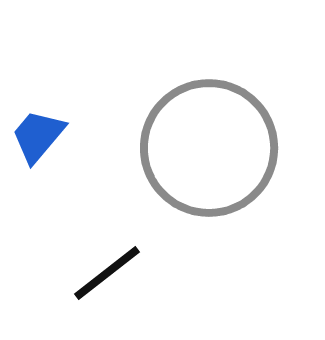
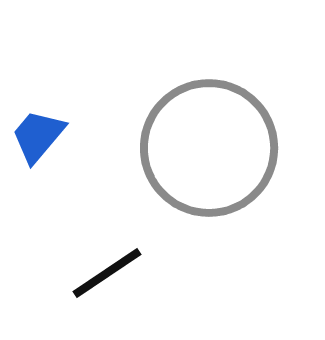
black line: rotated 4 degrees clockwise
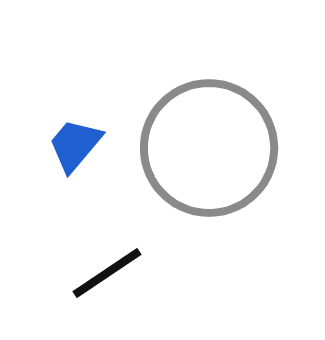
blue trapezoid: moved 37 px right, 9 px down
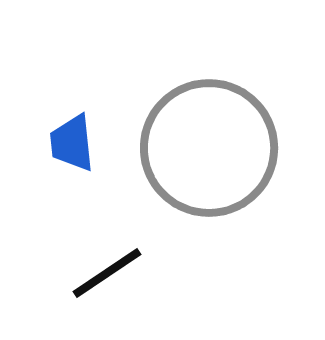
blue trapezoid: moved 3 px left, 2 px up; rotated 46 degrees counterclockwise
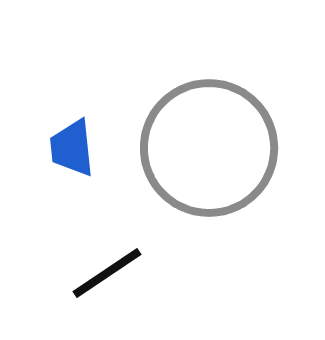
blue trapezoid: moved 5 px down
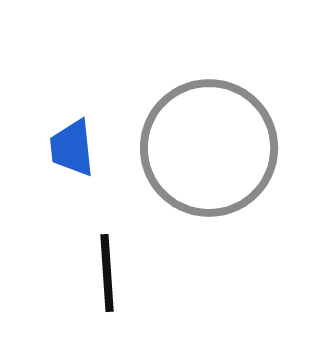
black line: rotated 60 degrees counterclockwise
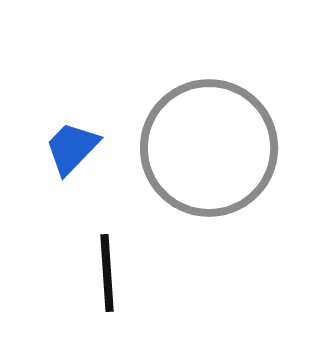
blue trapezoid: rotated 50 degrees clockwise
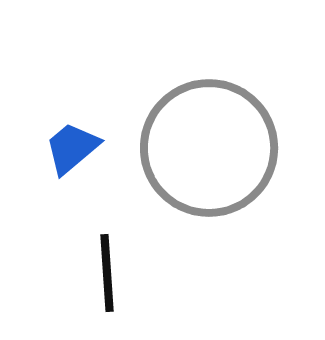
blue trapezoid: rotated 6 degrees clockwise
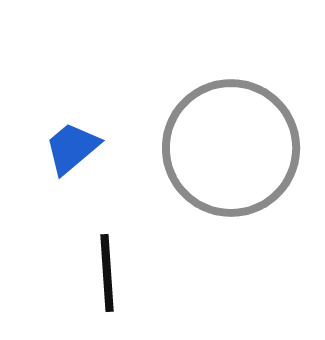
gray circle: moved 22 px right
